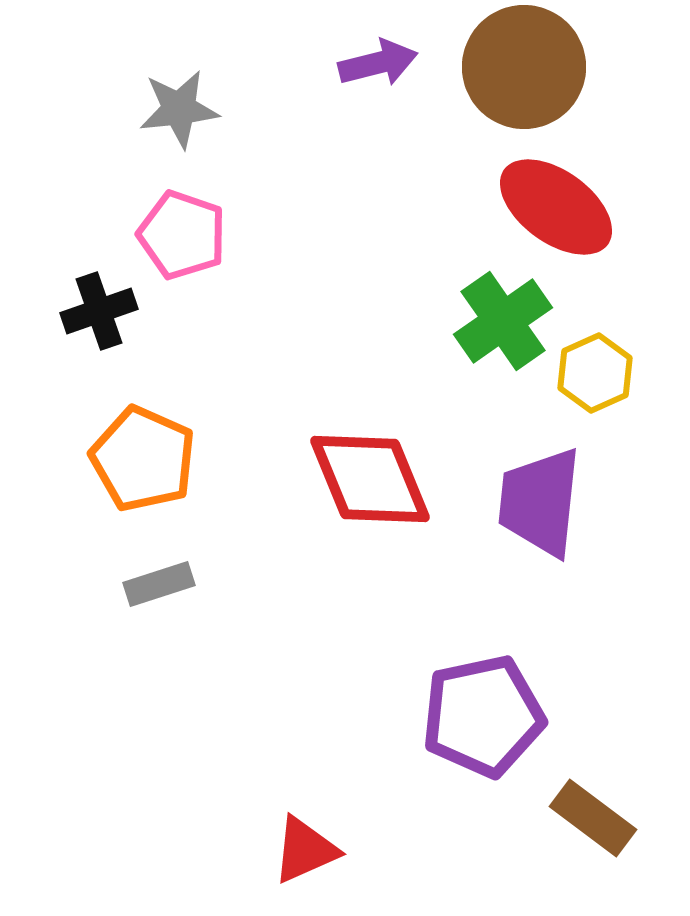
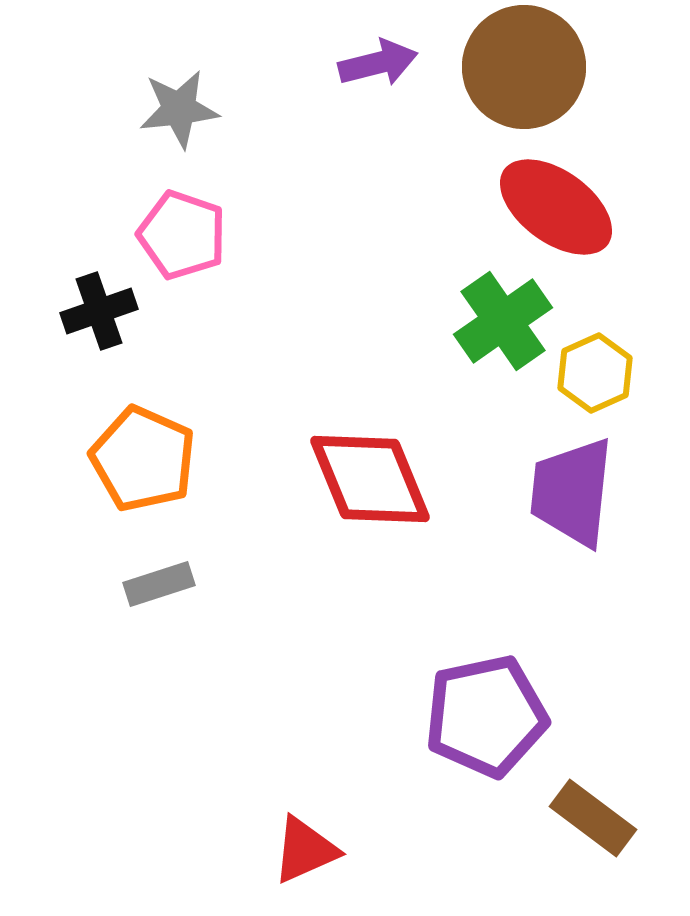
purple trapezoid: moved 32 px right, 10 px up
purple pentagon: moved 3 px right
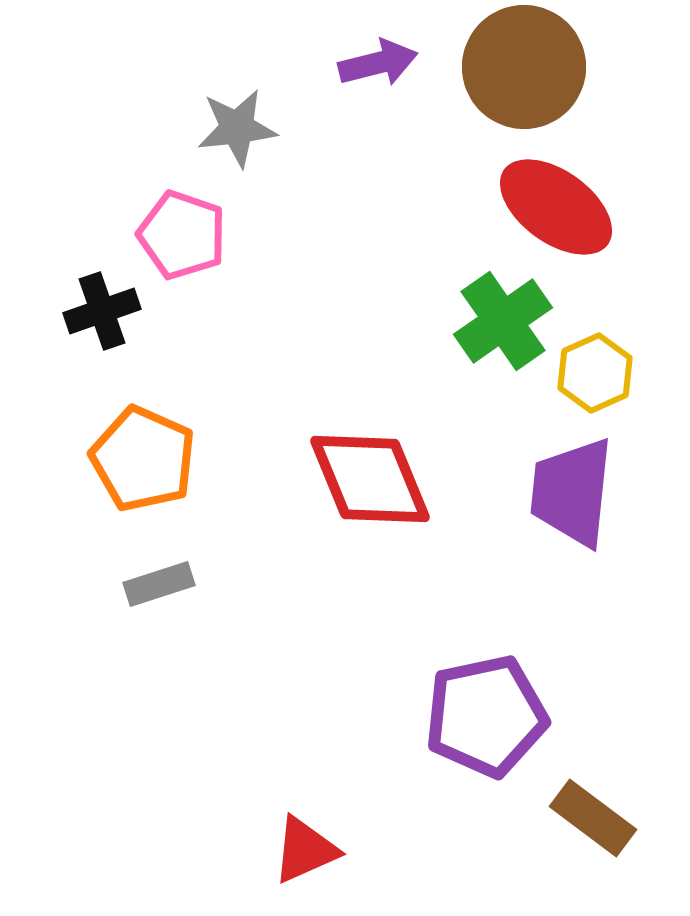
gray star: moved 58 px right, 19 px down
black cross: moved 3 px right
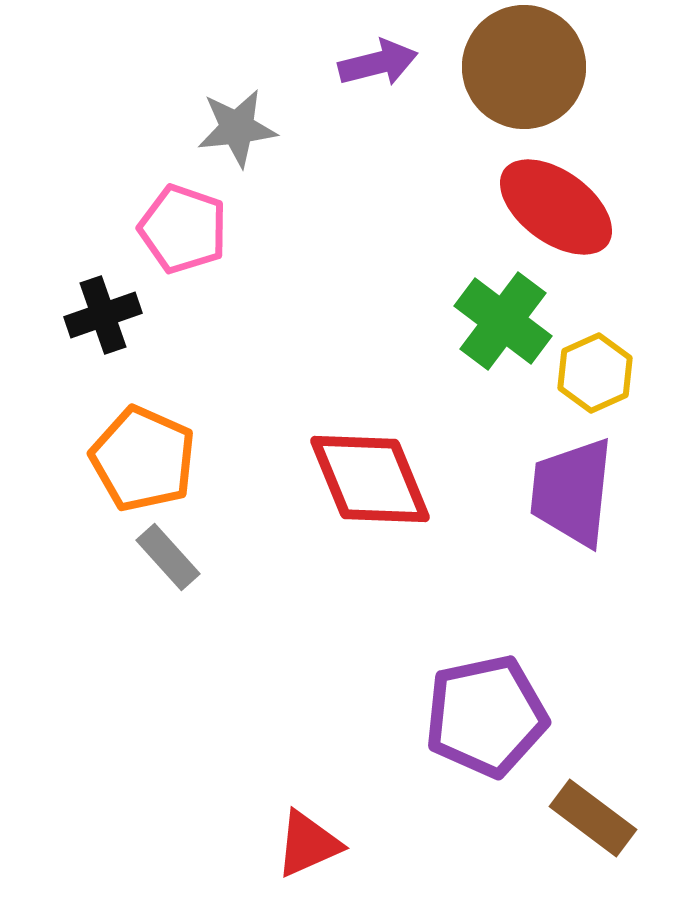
pink pentagon: moved 1 px right, 6 px up
black cross: moved 1 px right, 4 px down
green cross: rotated 18 degrees counterclockwise
gray rectangle: moved 9 px right, 27 px up; rotated 66 degrees clockwise
red triangle: moved 3 px right, 6 px up
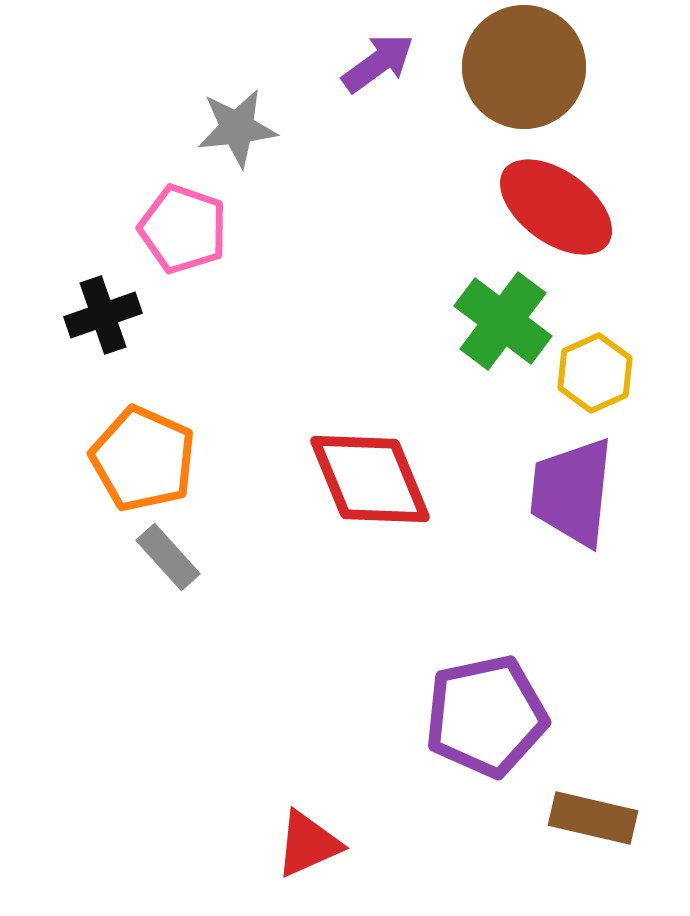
purple arrow: rotated 22 degrees counterclockwise
brown rectangle: rotated 24 degrees counterclockwise
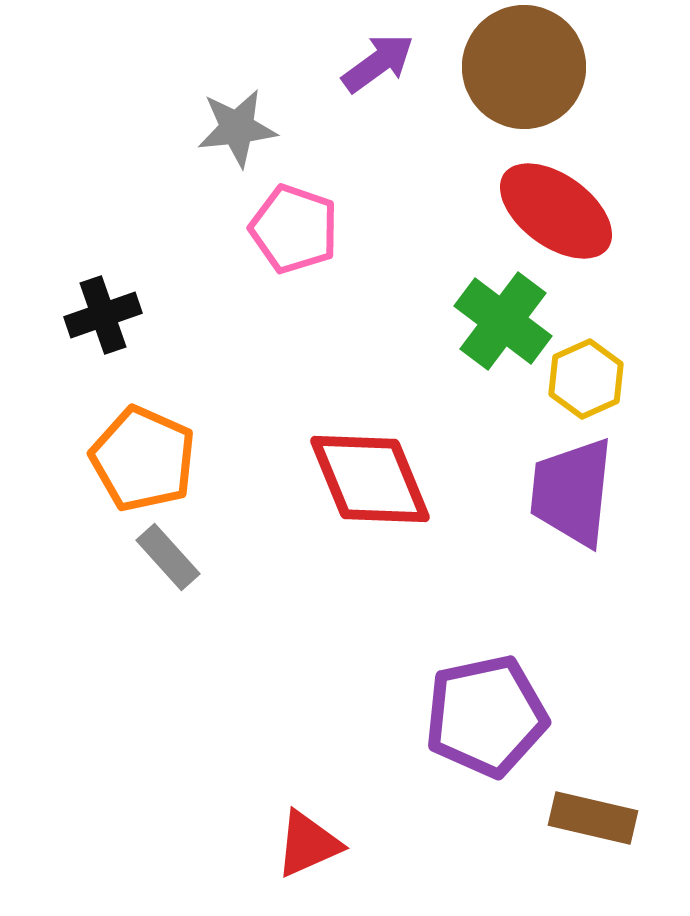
red ellipse: moved 4 px down
pink pentagon: moved 111 px right
yellow hexagon: moved 9 px left, 6 px down
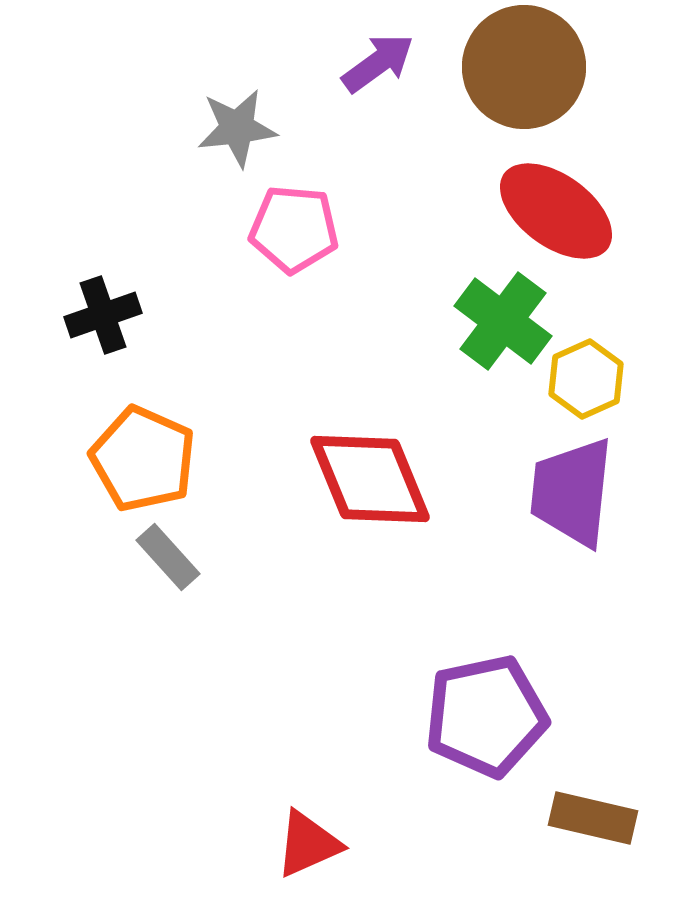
pink pentagon: rotated 14 degrees counterclockwise
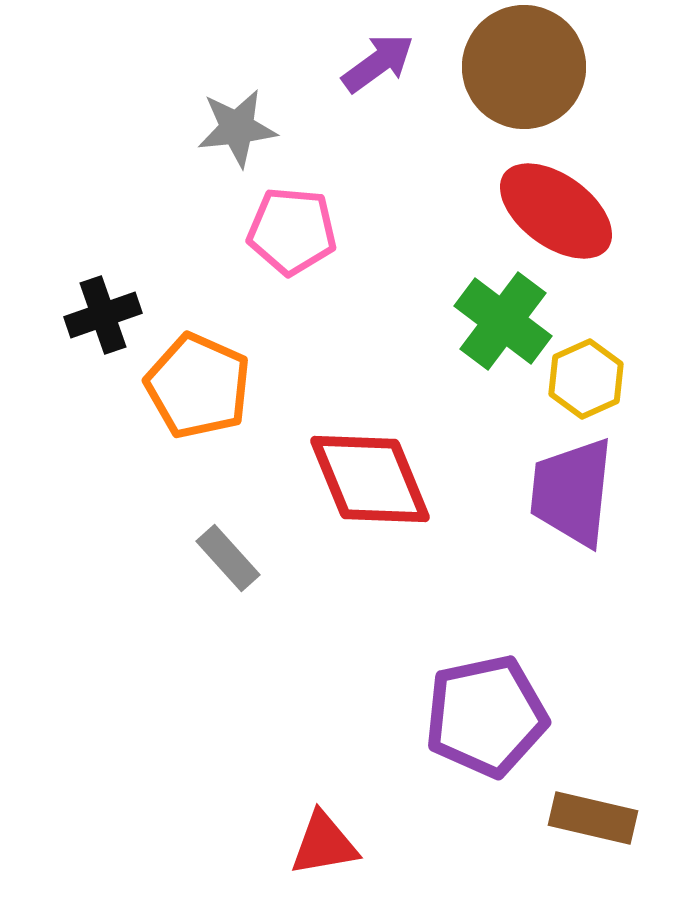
pink pentagon: moved 2 px left, 2 px down
orange pentagon: moved 55 px right, 73 px up
gray rectangle: moved 60 px right, 1 px down
red triangle: moved 16 px right; rotated 14 degrees clockwise
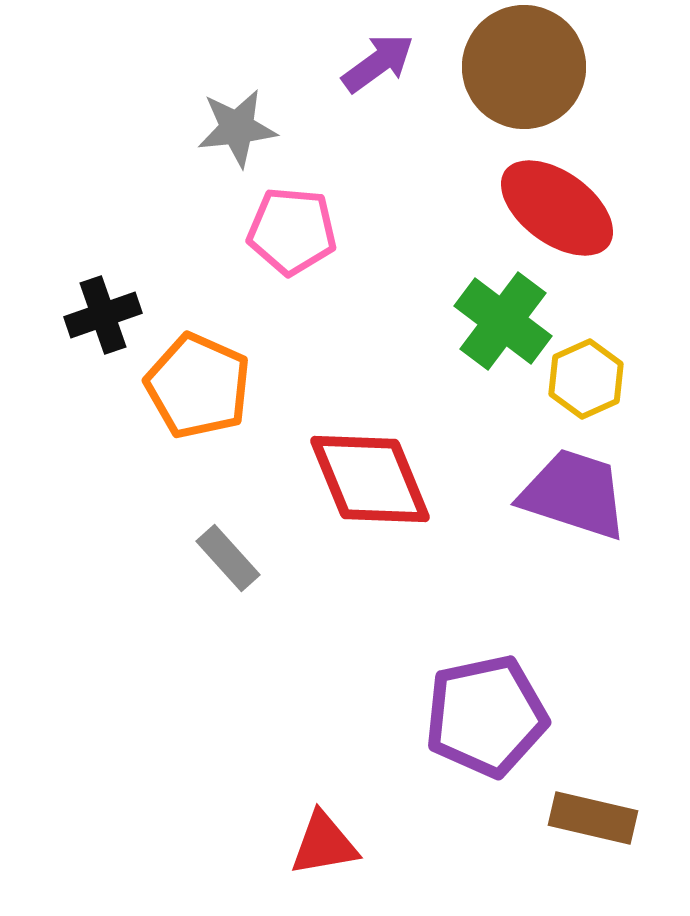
red ellipse: moved 1 px right, 3 px up
purple trapezoid: moved 2 px right, 2 px down; rotated 102 degrees clockwise
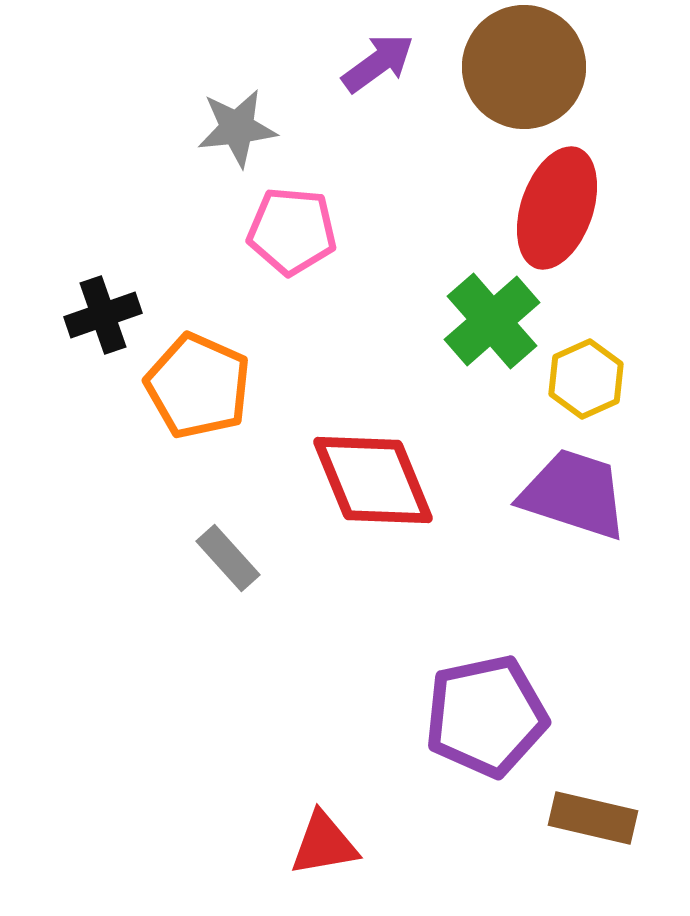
red ellipse: rotated 73 degrees clockwise
green cross: moved 11 px left; rotated 12 degrees clockwise
red diamond: moved 3 px right, 1 px down
